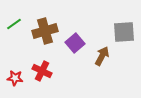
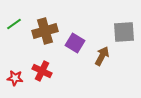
purple square: rotated 18 degrees counterclockwise
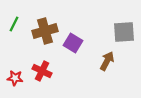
green line: rotated 28 degrees counterclockwise
purple square: moved 2 px left
brown arrow: moved 5 px right, 5 px down
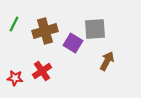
gray square: moved 29 px left, 3 px up
red cross: rotated 30 degrees clockwise
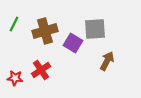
red cross: moved 1 px left, 1 px up
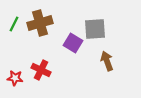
brown cross: moved 5 px left, 8 px up
brown arrow: rotated 48 degrees counterclockwise
red cross: rotated 30 degrees counterclockwise
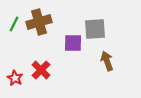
brown cross: moved 1 px left, 1 px up
purple square: rotated 30 degrees counterclockwise
red cross: rotated 18 degrees clockwise
red star: rotated 21 degrees clockwise
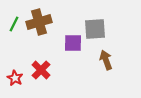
brown arrow: moved 1 px left, 1 px up
